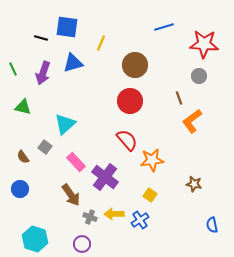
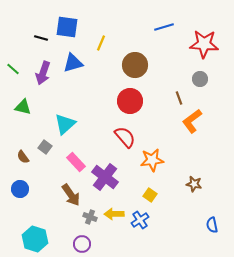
green line: rotated 24 degrees counterclockwise
gray circle: moved 1 px right, 3 px down
red semicircle: moved 2 px left, 3 px up
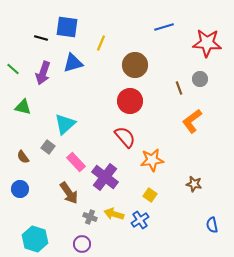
red star: moved 3 px right, 1 px up
brown line: moved 10 px up
gray square: moved 3 px right
brown arrow: moved 2 px left, 2 px up
yellow arrow: rotated 18 degrees clockwise
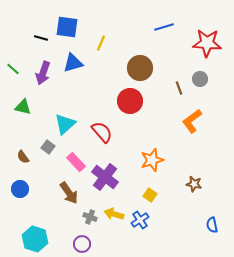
brown circle: moved 5 px right, 3 px down
red semicircle: moved 23 px left, 5 px up
orange star: rotated 10 degrees counterclockwise
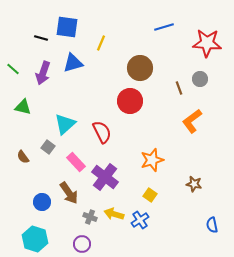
red semicircle: rotated 15 degrees clockwise
blue circle: moved 22 px right, 13 px down
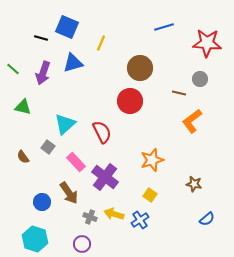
blue square: rotated 15 degrees clockwise
brown line: moved 5 px down; rotated 56 degrees counterclockwise
blue semicircle: moved 5 px left, 6 px up; rotated 119 degrees counterclockwise
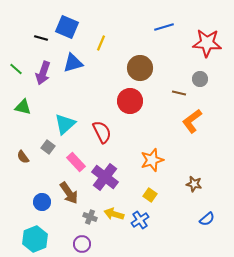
green line: moved 3 px right
cyan hexagon: rotated 20 degrees clockwise
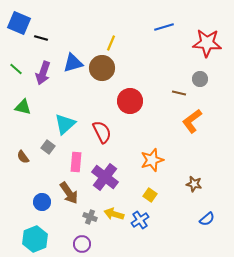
blue square: moved 48 px left, 4 px up
yellow line: moved 10 px right
brown circle: moved 38 px left
pink rectangle: rotated 48 degrees clockwise
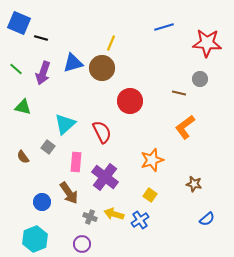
orange L-shape: moved 7 px left, 6 px down
